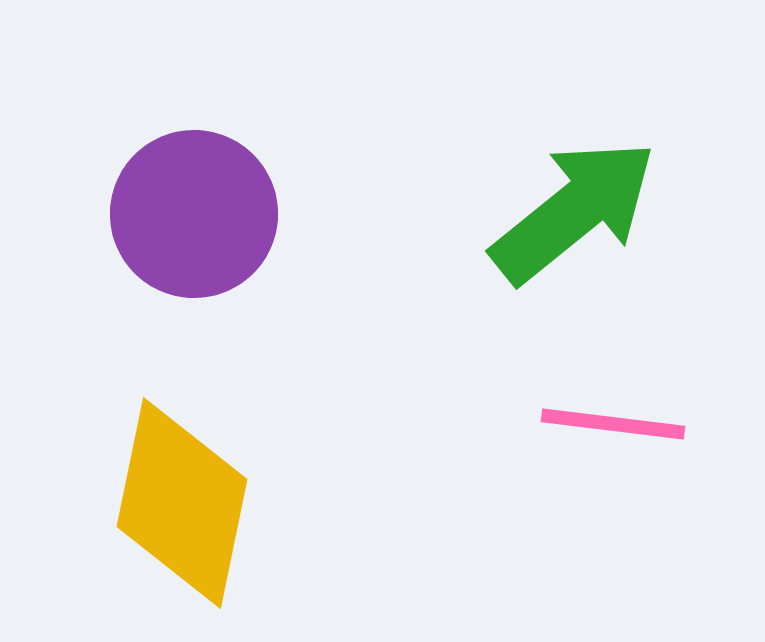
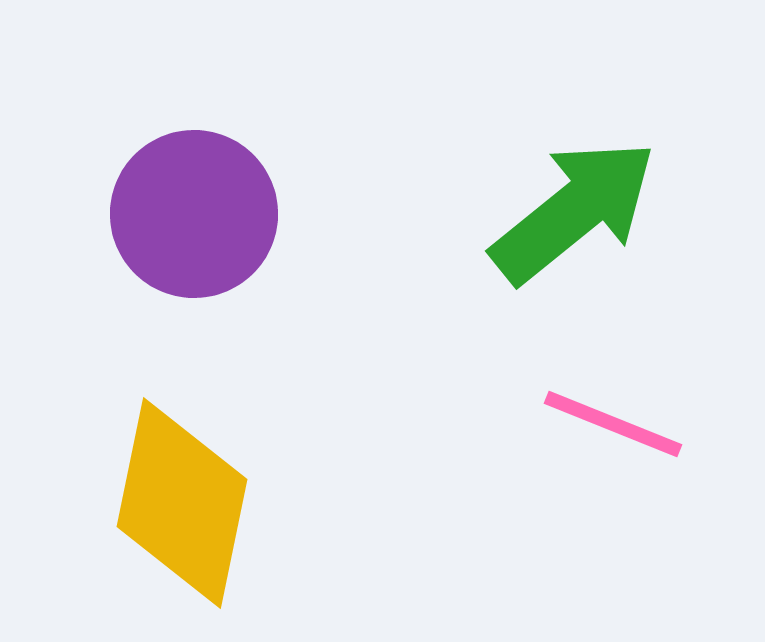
pink line: rotated 15 degrees clockwise
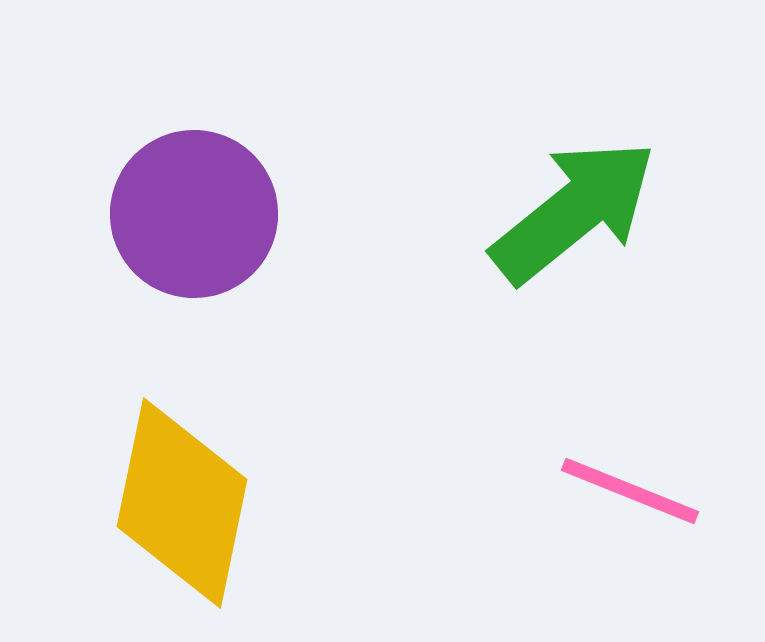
pink line: moved 17 px right, 67 px down
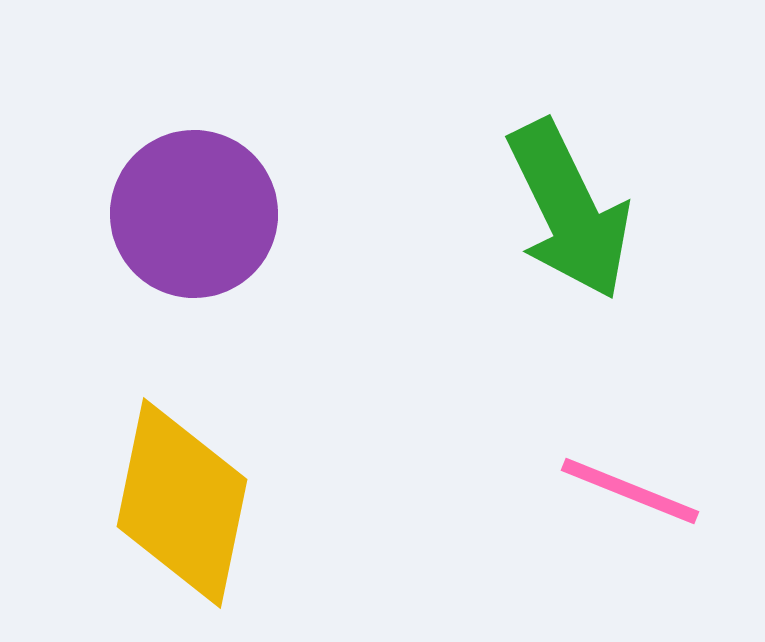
green arrow: moved 5 px left, 1 px up; rotated 103 degrees clockwise
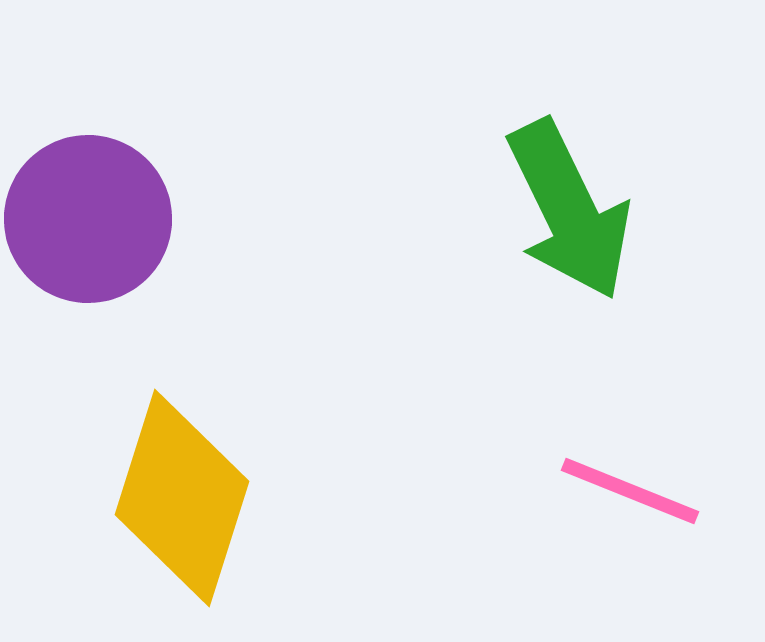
purple circle: moved 106 px left, 5 px down
yellow diamond: moved 5 px up; rotated 6 degrees clockwise
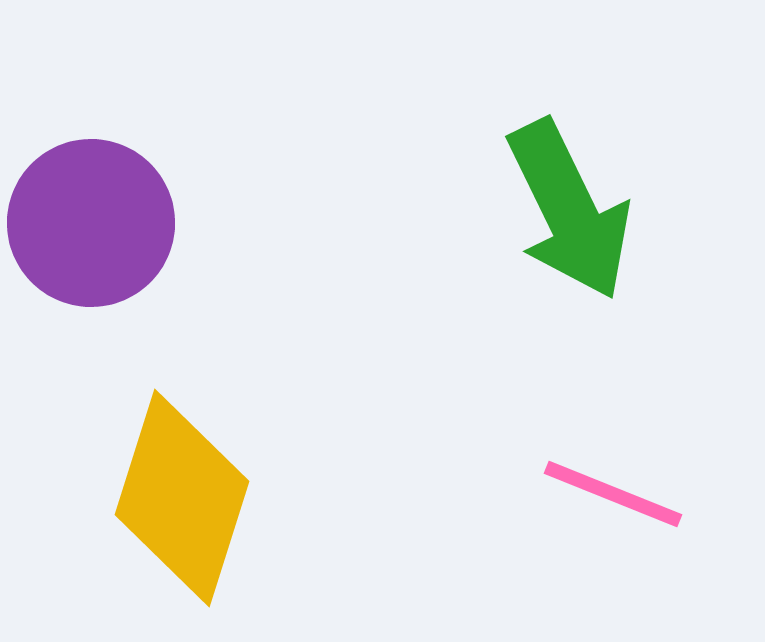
purple circle: moved 3 px right, 4 px down
pink line: moved 17 px left, 3 px down
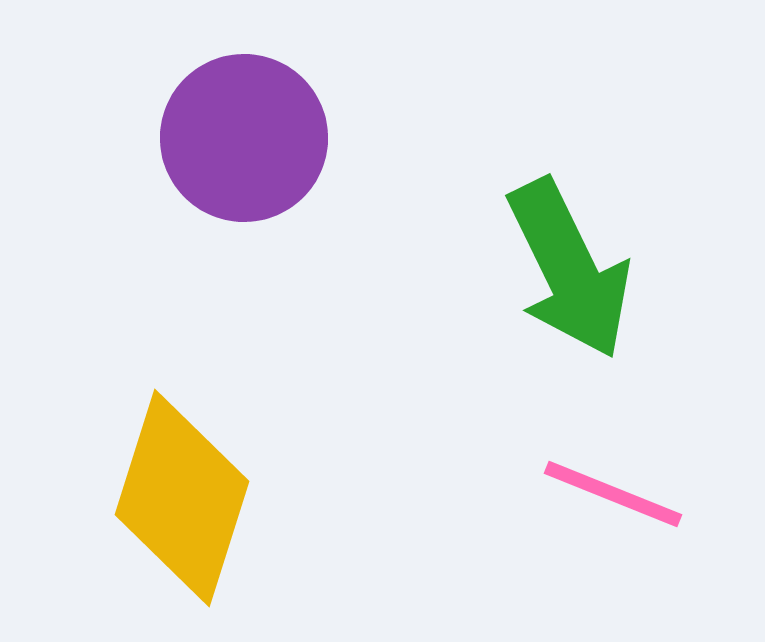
green arrow: moved 59 px down
purple circle: moved 153 px right, 85 px up
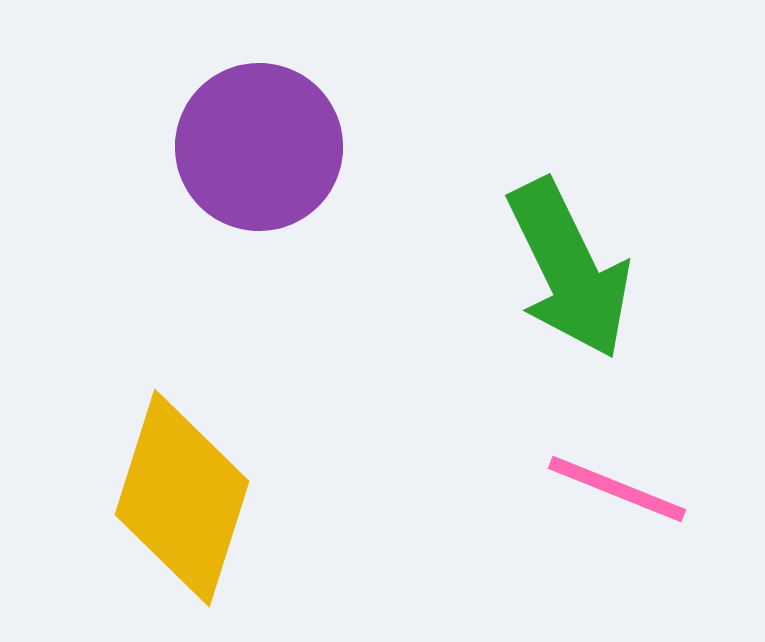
purple circle: moved 15 px right, 9 px down
pink line: moved 4 px right, 5 px up
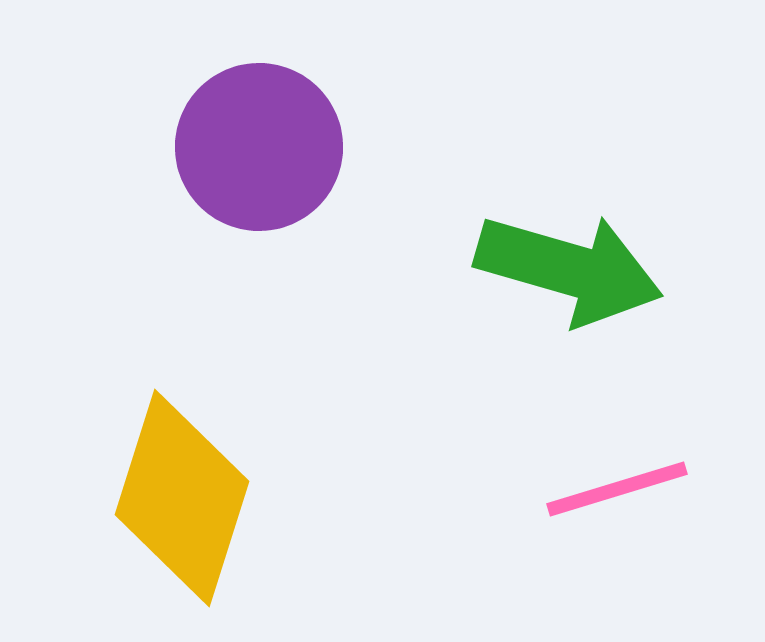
green arrow: rotated 48 degrees counterclockwise
pink line: rotated 39 degrees counterclockwise
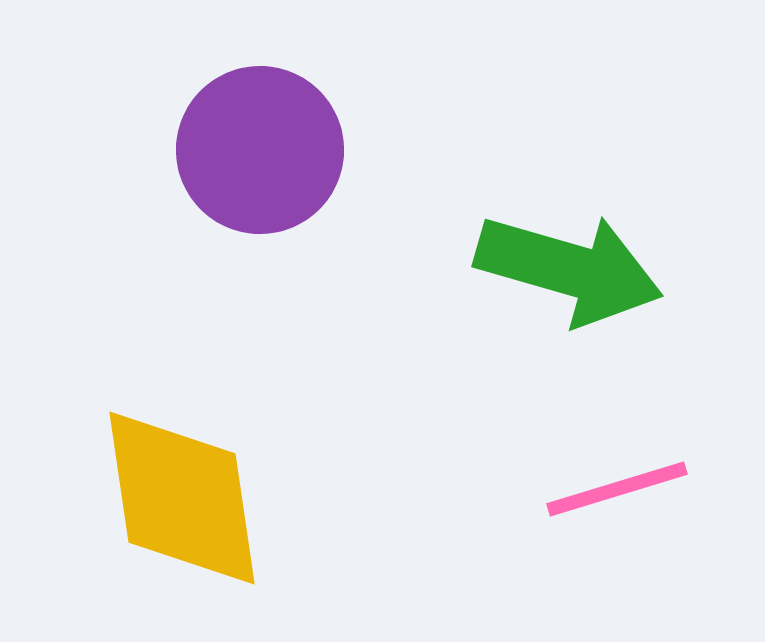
purple circle: moved 1 px right, 3 px down
yellow diamond: rotated 26 degrees counterclockwise
